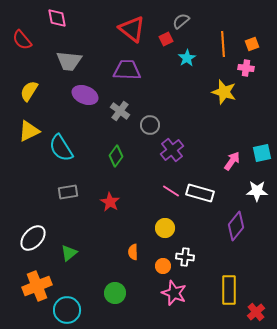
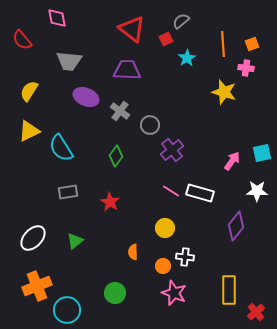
purple ellipse: moved 1 px right, 2 px down
green triangle: moved 6 px right, 12 px up
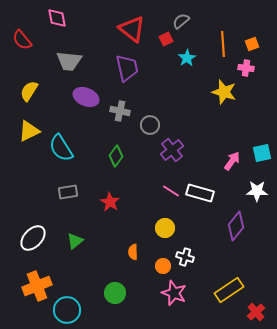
purple trapezoid: moved 2 px up; rotated 76 degrees clockwise
gray cross: rotated 24 degrees counterclockwise
white cross: rotated 12 degrees clockwise
yellow rectangle: rotated 56 degrees clockwise
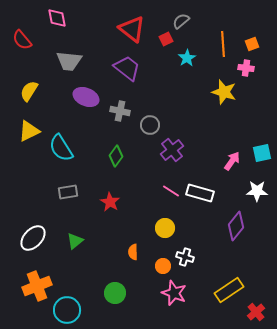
purple trapezoid: rotated 40 degrees counterclockwise
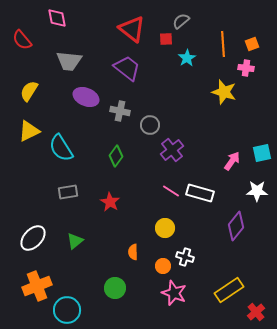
red square: rotated 24 degrees clockwise
green circle: moved 5 px up
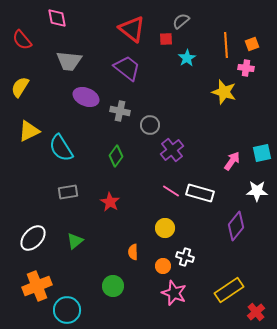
orange line: moved 3 px right, 1 px down
yellow semicircle: moved 9 px left, 4 px up
green circle: moved 2 px left, 2 px up
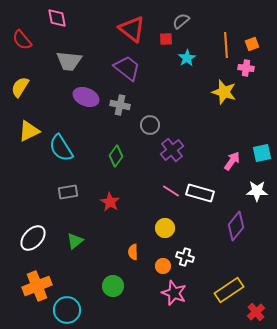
gray cross: moved 6 px up
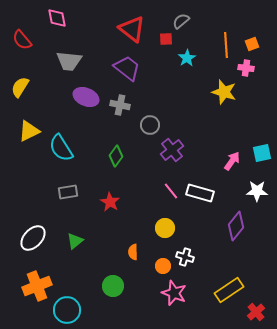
pink line: rotated 18 degrees clockwise
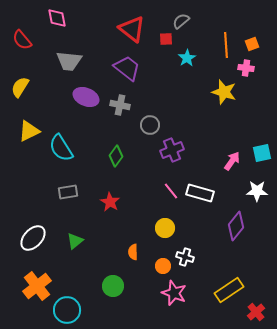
purple cross: rotated 15 degrees clockwise
orange cross: rotated 16 degrees counterclockwise
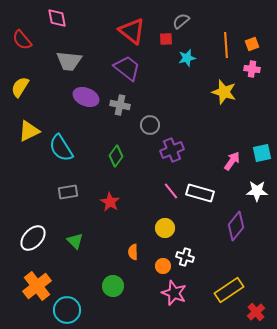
red triangle: moved 2 px down
cyan star: rotated 18 degrees clockwise
pink cross: moved 6 px right, 1 px down
green triangle: rotated 36 degrees counterclockwise
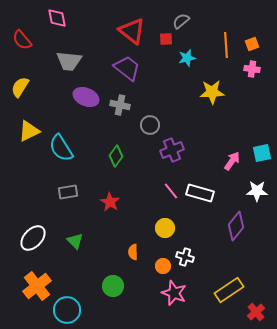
yellow star: moved 12 px left; rotated 20 degrees counterclockwise
